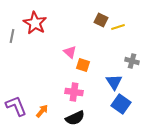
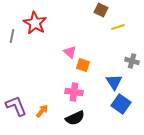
brown square: moved 10 px up
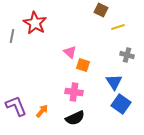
gray cross: moved 5 px left, 6 px up
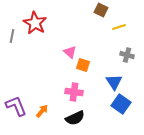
yellow line: moved 1 px right
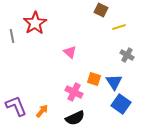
red star: rotated 10 degrees clockwise
gray line: rotated 24 degrees counterclockwise
gray cross: rotated 16 degrees clockwise
orange square: moved 11 px right, 14 px down
pink cross: rotated 18 degrees clockwise
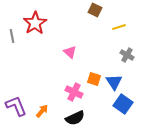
brown square: moved 6 px left
blue square: moved 2 px right
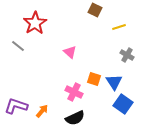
gray line: moved 6 px right, 10 px down; rotated 40 degrees counterclockwise
purple L-shape: rotated 50 degrees counterclockwise
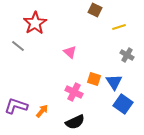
black semicircle: moved 4 px down
